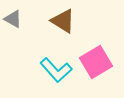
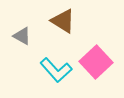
gray triangle: moved 9 px right, 17 px down
pink square: rotated 12 degrees counterclockwise
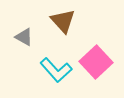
brown triangle: rotated 16 degrees clockwise
gray triangle: moved 2 px right, 1 px down
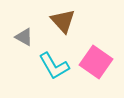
pink square: rotated 12 degrees counterclockwise
cyan L-shape: moved 2 px left, 4 px up; rotated 12 degrees clockwise
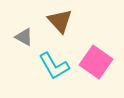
brown triangle: moved 3 px left
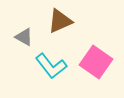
brown triangle: rotated 48 degrees clockwise
cyan L-shape: moved 3 px left; rotated 8 degrees counterclockwise
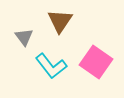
brown triangle: rotated 32 degrees counterclockwise
gray triangle: rotated 24 degrees clockwise
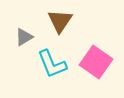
gray triangle: rotated 36 degrees clockwise
cyan L-shape: moved 1 px right, 2 px up; rotated 16 degrees clockwise
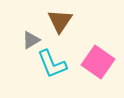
gray triangle: moved 7 px right, 3 px down
pink square: moved 2 px right
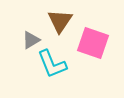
pink square: moved 5 px left, 19 px up; rotated 16 degrees counterclockwise
